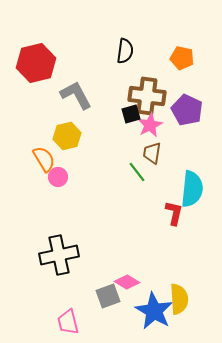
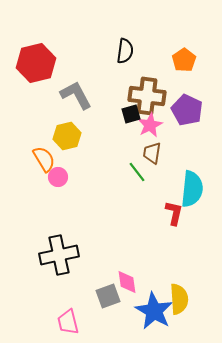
orange pentagon: moved 2 px right, 2 px down; rotated 25 degrees clockwise
pink diamond: rotated 50 degrees clockwise
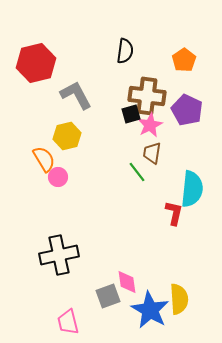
blue star: moved 4 px left, 1 px up
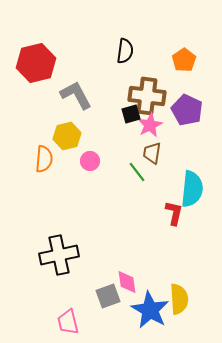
orange semicircle: rotated 36 degrees clockwise
pink circle: moved 32 px right, 16 px up
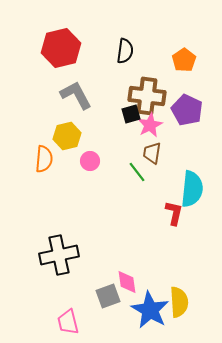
red hexagon: moved 25 px right, 15 px up
yellow semicircle: moved 3 px down
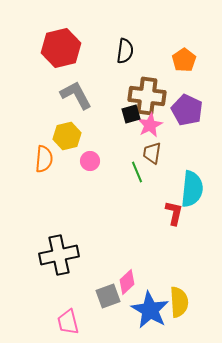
green line: rotated 15 degrees clockwise
pink diamond: rotated 55 degrees clockwise
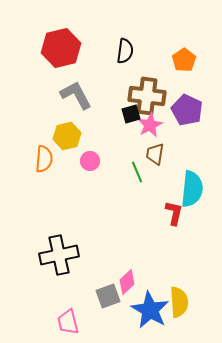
brown trapezoid: moved 3 px right, 1 px down
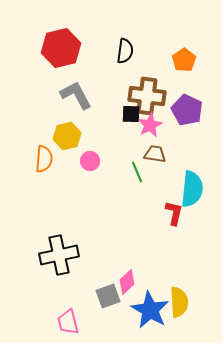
black square: rotated 18 degrees clockwise
brown trapezoid: rotated 90 degrees clockwise
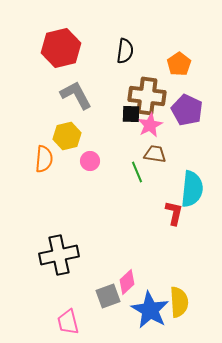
orange pentagon: moved 5 px left, 4 px down
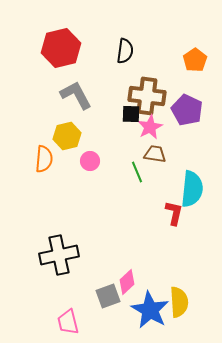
orange pentagon: moved 16 px right, 4 px up
pink star: moved 2 px down
